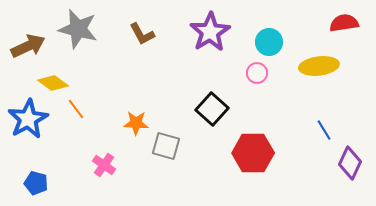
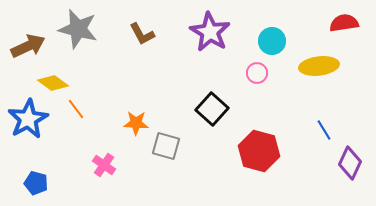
purple star: rotated 9 degrees counterclockwise
cyan circle: moved 3 px right, 1 px up
red hexagon: moved 6 px right, 2 px up; rotated 15 degrees clockwise
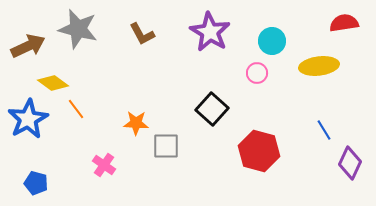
gray square: rotated 16 degrees counterclockwise
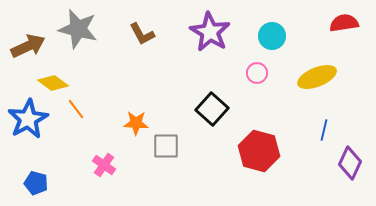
cyan circle: moved 5 px up
yellow ellipse: moved 2 px left, 11 px down; rotated 15 degrees counterclockwise
blue line: rotated 45 degrees clockwise
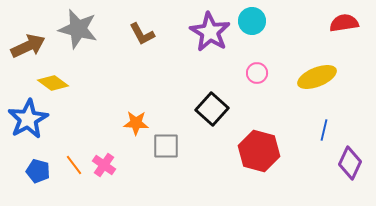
cyan circle: moved 20 px left, 15 px up
orange line: moved 2 px left, 56 px down
blue pentagon: moved 2 px right, 12 px up
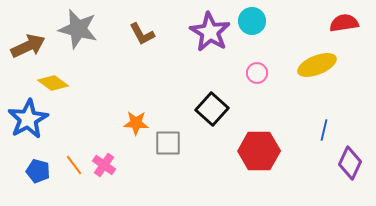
yellow ellipse: moved 12 px up
gray square: moved 2 px right, 3 px up
red hexagon: rotated 15 degrees counterclockwise
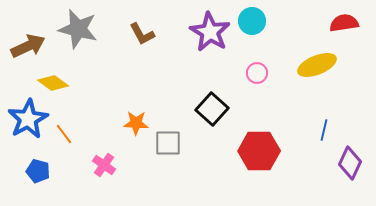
orange line: moved 10 px left, 31 px up
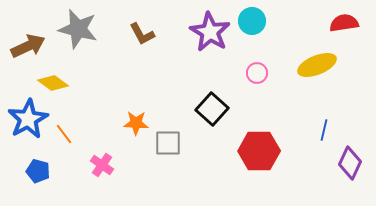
pink cross: moved 2 px left
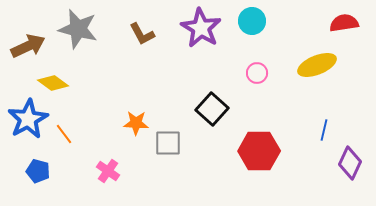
purple star: moved 9 px left, 4 px up
pink cross: moved 6 px right, 6 px down
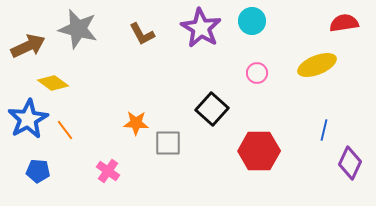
orange line: moved 1 px right, 4 px up
blue pentagon: rotated 10 degrees counterclockwise
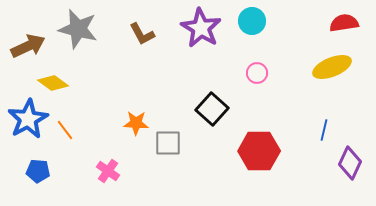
yellow ellipse: moved 15 px right, 2 px down
